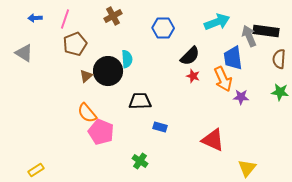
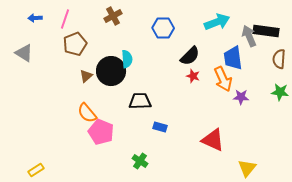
black circle: moved 3 px right
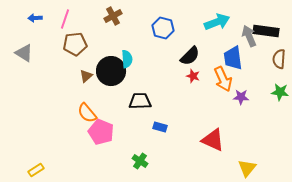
blue hexagon: rotated 15 degrees clockwise
brown pentagon: rotated 15 degrees clockwise
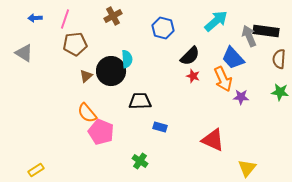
cyan arrow: moved 1 px left, 1 px up; rotated 20 degrees counterclockwise
blue trapezoid: rotated 35 degrees counterclockwise
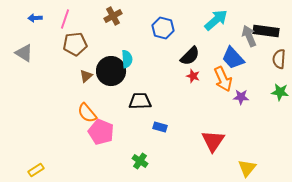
cyan arrow: moved 1 px up
red triangle: moved 1 px down; rotated 40 degrees clockwise
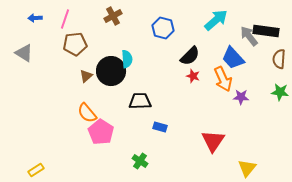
gray arrow: rotated 15 degrees counterclockwise
pink pentagon: rotated 10 degrees clockwise
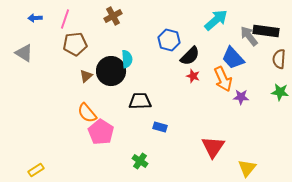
blue hexagon: moved 6 px right, 12 px down
red triangle: moved 6 px down
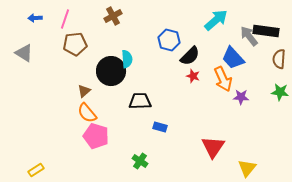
brown triangle: moved 2 px left, 15 px down
pink pentagon: moved 5 px left, 4 px down; rotated 15 degrees counterclockwise
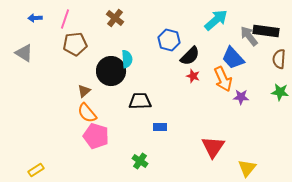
brown cross: moved 2 px right, 2 px down; rotated 24 degrees counterclockwise
blue rectangle: rotated 16 degrees counterclockwise
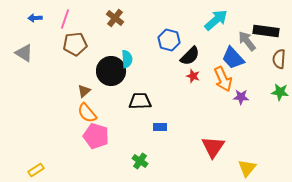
gray arrow: moved 2 px left, 5 px down
